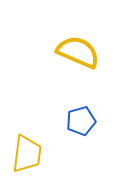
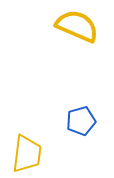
yellow semicircle: moved 1 px left, 26 px up
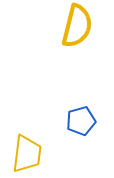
yellow semicircle: rotated 81 degrees clockwise
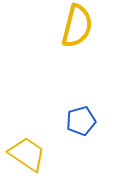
yellow trapezoid: rotated 63 degrees counterclockwise
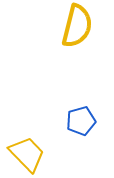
yellow trapezoid: rotated 12 degrees clockwise
